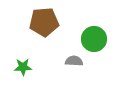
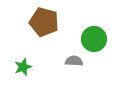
brown pentagon: rotated 20 degrees clockwise
green star: rotated 18 degrees counterclockwise
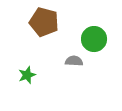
green star: moved 4 px right, 8 px down
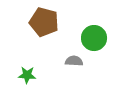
green circle: moved 1 px up
green star: rotated 24 degrees clockwise
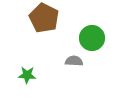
brown pentagon: moved 4 px up; rotated 12 degrees clockwise
green circle: moved 2 px left
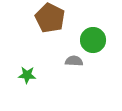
brown pentagon: moved 6 px right
green circle: moved 1 px right, 2 px down
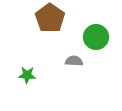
brown pentagon: rotated 8 degrees clockwise
green circle: moved 3 px right, 3 px up
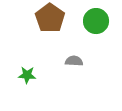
green circle: moved 16 px up
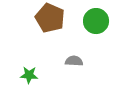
brown pentagon: rotated 12 degrees counterclockwise
green star: moved 2 px right
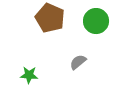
gray semicircle: moved 4 px right, 1 px down; rotated 42 degrees counterclockwise
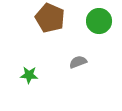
green circle: moved 3 px right
gray semicircle: rotated 18 degrees clockwise
